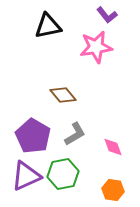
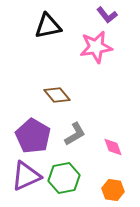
brown diamond: moved 6 px left
green hexagon: moved 1 px right, 4 px down
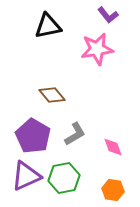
purple L-shape: moved 1 px right
pink star: moved 1 px right, 2 px down
brown diamond: moved 5 px left
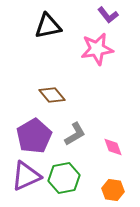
purple pentagon: moved 1 px right; rotated 12 degrees clockwise
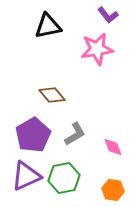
purple pentagon: moved 1 px left, 1 px up
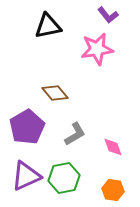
brown diamond: moved 3 px right, 2 px up
purple pentagon: moved 6 px left, 8 px up
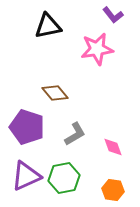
purple L-shape: moved 5 px right
purple pentagon: rotated 24 degrees counterclockwise
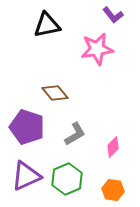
black triangle: moved 1 px left, 1 px up
pink diamond: rotated 65 degrees clockwise
green hexagon: moved 3 px right, 1 px down; rotated 12 degrees counterclockwise
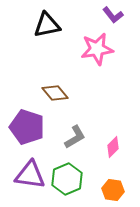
gray L-shape: moved 3 px down
purple triangle: moved 4 px right, 1 px up; rotated 32 degrees clockwise
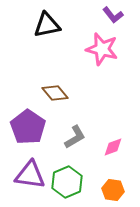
pink star: moved 5 px right; rotated 24 degrees clockwise
purple pentagon: moved 1 px right; rotated 16 degrees clockwise
pink diamond: rotated 25 degrees clockwise
green hexagon: moved 3 px down
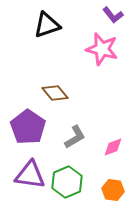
black triangle: rotated 8 degrees counterclockwise
